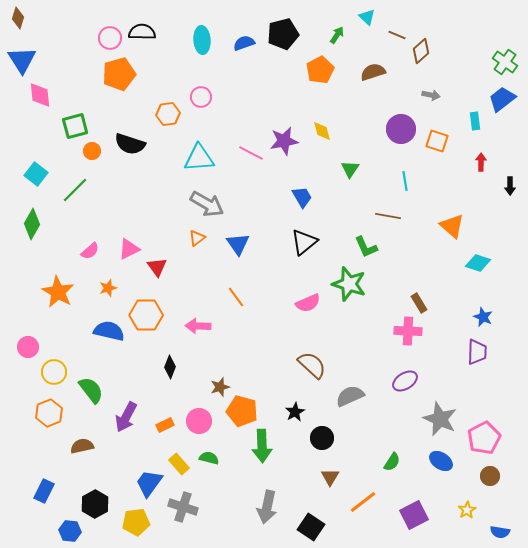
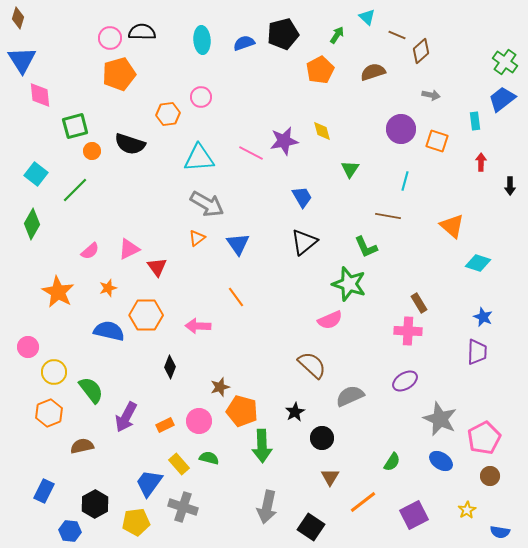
cyan line at (405, 181): rotated 24 degrees clockwise
pink semicircle at (308, 303): moved 22 px right, 17 px down
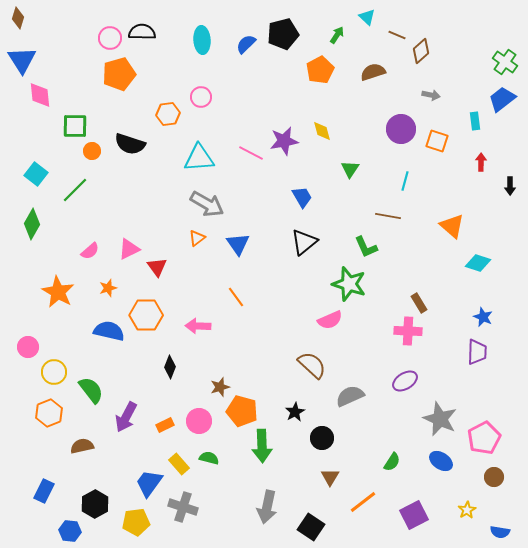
blue semicircle at (244, 43): moved 2 px right, 1 px down; rotated 25 degrees counterclockwise
green square at (75, 126): rotated 16 degrees clockwise
brown circle at (490, 476): moved 4 px right, 1 px down
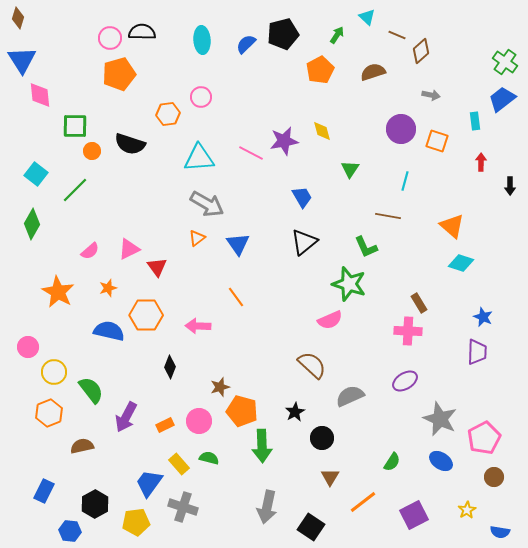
cyan diamond at (478, 263): moved 17 px left
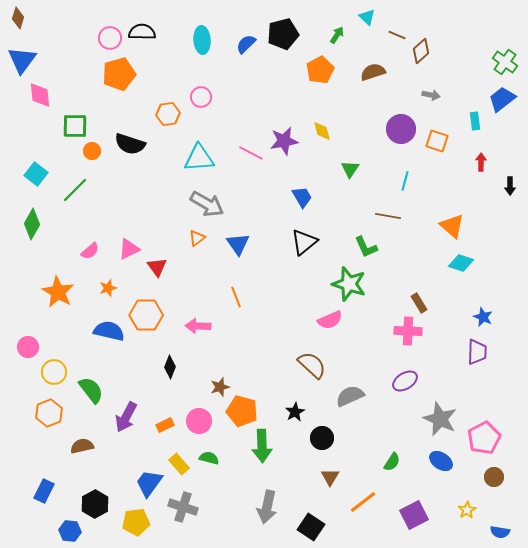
blue triangle at (22, 60): rotated 8 degrees clockwise
orange line at (236, 297): rotated 15 degrees clockwise
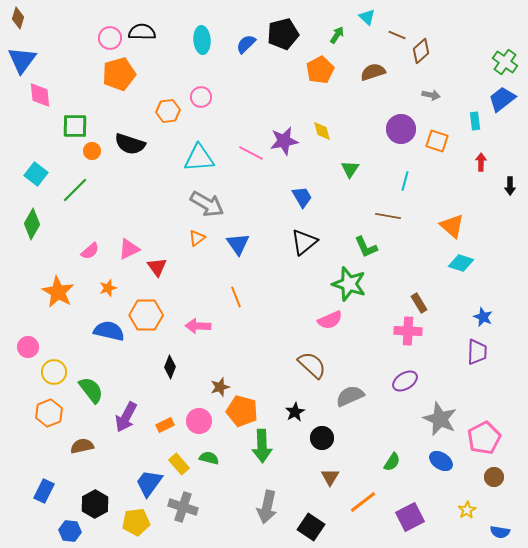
orange hexagon at (168, 114): moved 3 px up
purple square at (414, 515): moved 4 px left, 2 px down
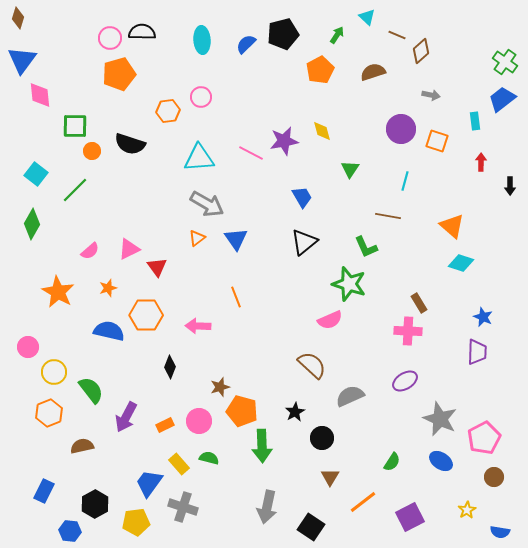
blue triangle at (238, 244): moved 2 px left, 5 px up
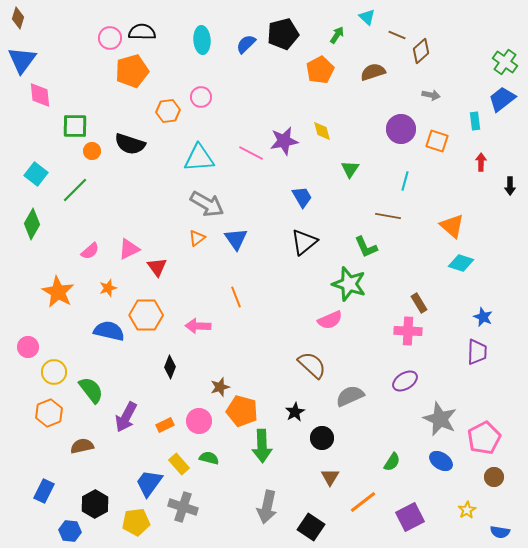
orange pentagon at (119, 74): moved 13 px right, 3 px up
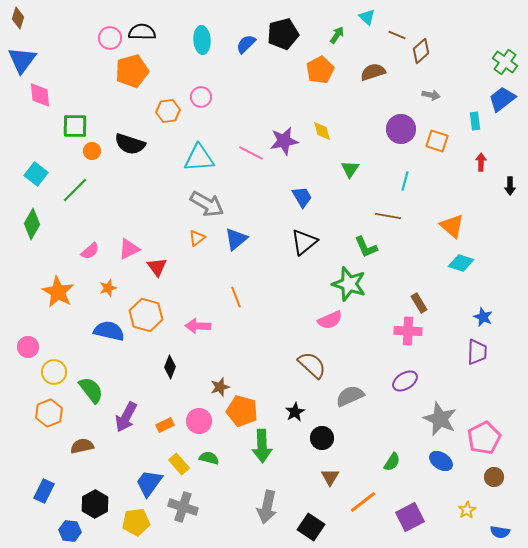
blue triangle at (236, 239): rotated 25 degrees clockwise
orange hexagon at (146, 315): rotated 16 degrees clockwise
